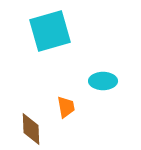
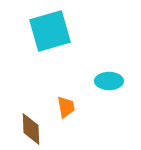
cyan ellipse: moved 6 px right
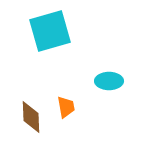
brown diamond: moved 12 px up
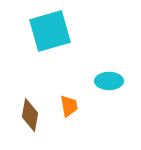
orange trapezoid: moved 3 px right, 1 px up
brown diamond: moved 1 px left, 2 px up; rotated 12 degrees clockwise
